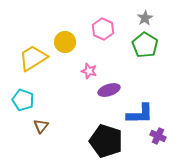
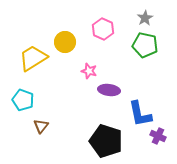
green pentagon: rotated 20 degrees counterclockwise
purple ellipse: rotated 25 degrees clockwise
blue L-shape: rotated 80 degrees clockwise
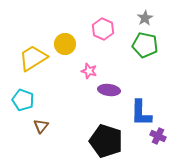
yellow circle: moved 2 px down
blue L-shape: moved 1 px right, 1 px up; rotated 12 degrees clockwise
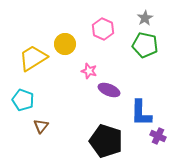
purple ellipse: rotated 15 degrees clockwise
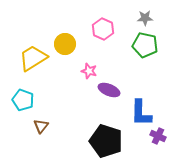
gray star: rotated 28 degrees clockwise
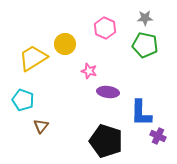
pink hexagon: moved 2 px right, 1 px up
purple ellipse: moved 1 px left, 2 px down; rotated 15 degrees counterclockwise
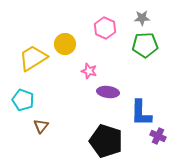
gray star: moved 3 px left
green pentagon: rotated 15 degrees counterclockwise
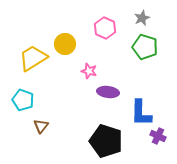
gray star: rotated 21 degrees counterclockwise
green pentagon: moved 2 px down; rotated 20 degrees clockwise
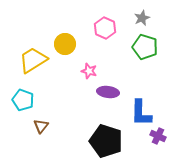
yellow trapezoid: moved 2 px down
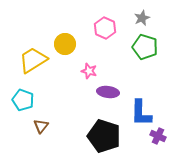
black pentagon: moved 2 px left, 5 px up
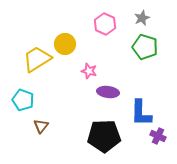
pink hexagon: moved 4 px up
yellow trapezoid: moved 4 px right, 1 px up
black pentagon: rotated 20 degrees counterclockwise
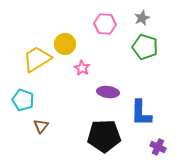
pink hexagon: rotated 20 degrees counterclockwise
pink star: moved 7 px left, 3 px up; rotated 14 degrees clockwise
purple cross: moved 11 px down
